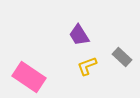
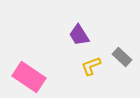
yellow L-shape: moved 4 px right
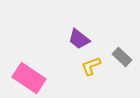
purple trapezoid: moved 4 px down; rotated 20 degrees counterclockwise
pink rectangle: moved 1 px down
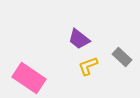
yellow L-shape: moved 3 px left
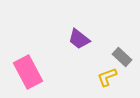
yellow L-shape: moved 19 px right, 11 px down
pink rectangle: moved 1 px left, 6 px up; rotated 28 degrees clockwise
